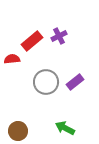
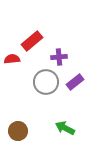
purple cross: moved 21 px down; rotated 21 degrees clockwise
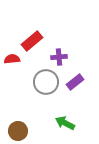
green arrow: moved 5 px up
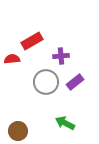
red rectangle: rotated 10 degrees clockwise
purple cross: moved 2 px right, 1 px up
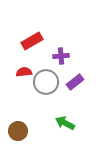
red semicircle: moved 12 px right, 13 px down
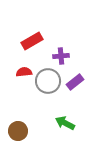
gray circle: moved 2 px right, 1 px up
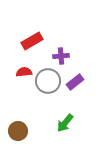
green arrow: rotated 78 degrees counterclockwise
